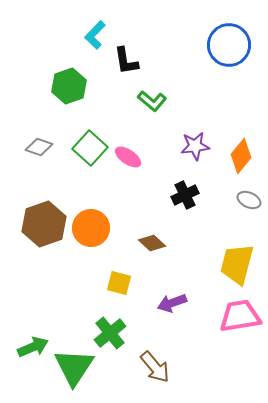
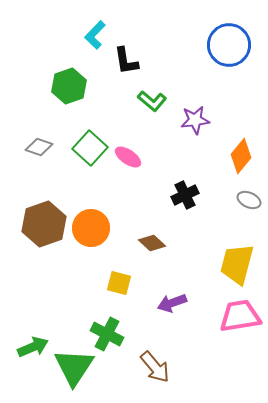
purple star: moved 26 px up
green cross: moved 3 px left, 1 px down; rotated 24 degrees counterclockwise
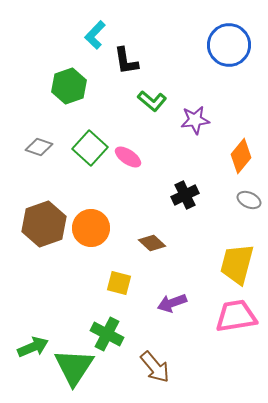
pink trapezoid: moved 4 px left
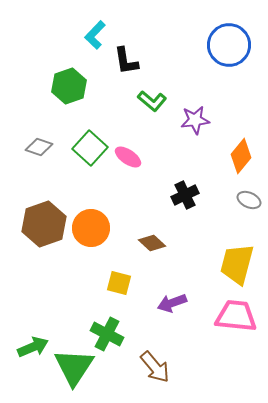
pink trapezoid: rotated 15 degrees clockwise
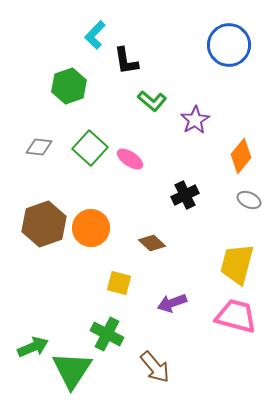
purple star: rotated 24 degrees counterclockwise
gray diamond: rotated 12 degrees counterclockwise
pink ellipse: moved 2 px right, 2 px down
pink trapezoid: rotated 9 degrees clockwise
green triangle: moved 2 px left, 3 px down
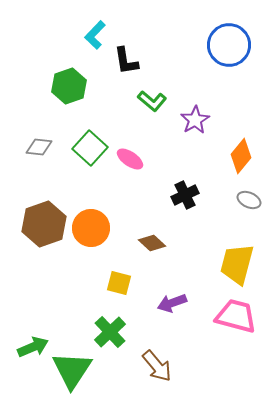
green cross: moved 3 px right, 2 px up; rotated 20 degrees clockwise
brown arrow: moved 2 px right, 1 px up
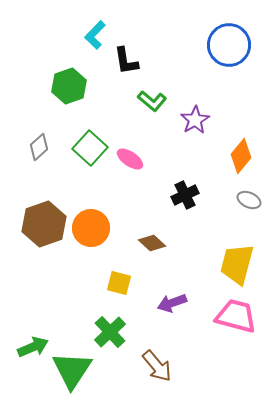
gray diamond: rotated 48 degrees counterclockwise
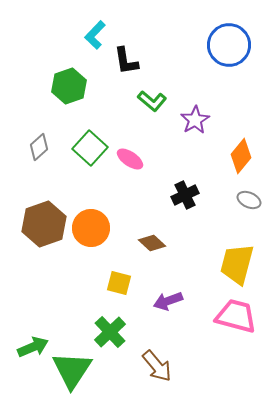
purple arrow: moved 4 px left, 2 px up
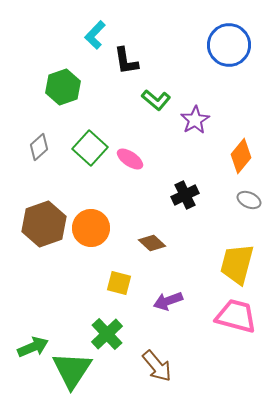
green hexagon: moved 6 px left, 1 px down
green L-shape: moved 4 px right, 1 px up
green cross: moved 3 px left, 2 px down
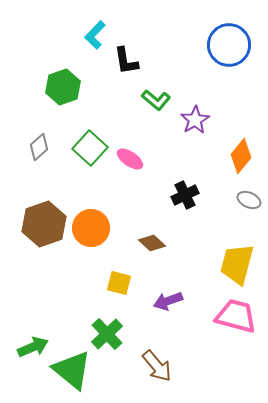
green triangle: rotated 24 degrees counterclockwise
